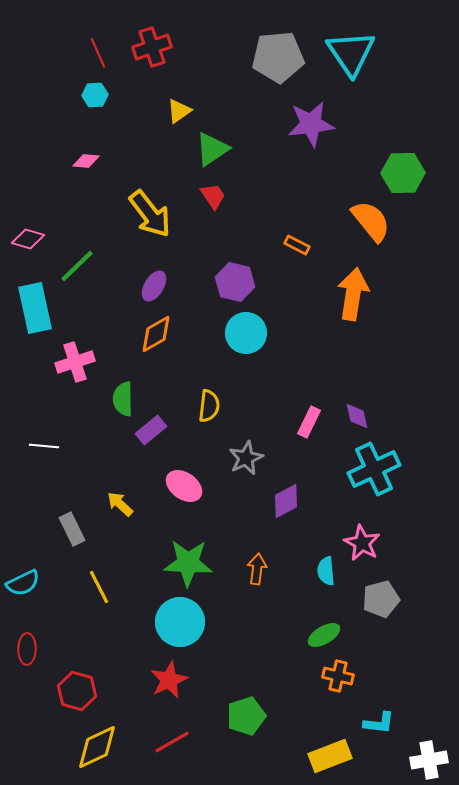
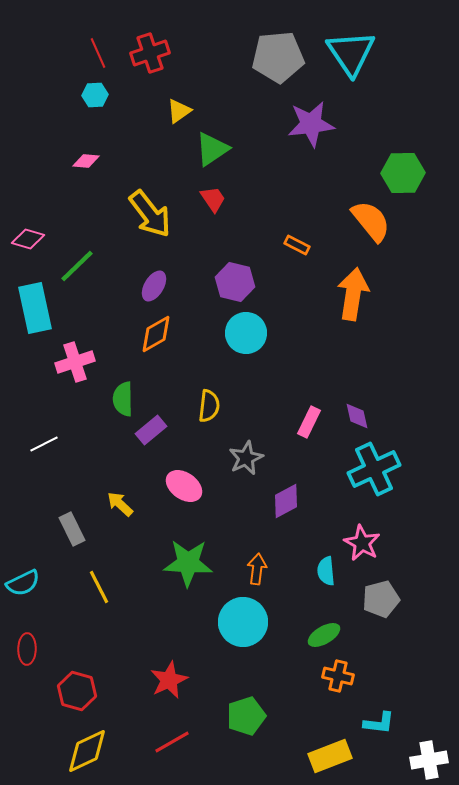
red cross at (152, 47): moved 2 px left, 6 px down
red trapezoid at (213, 196): moved 3 px down
white line at (44, 446): moved 2 px up; rotated 32 degrees counterclockwise
cyan circle at (180, 622): moved 63 px right
yellow diamond at (97, 747): moved 10 px left, 4 px down
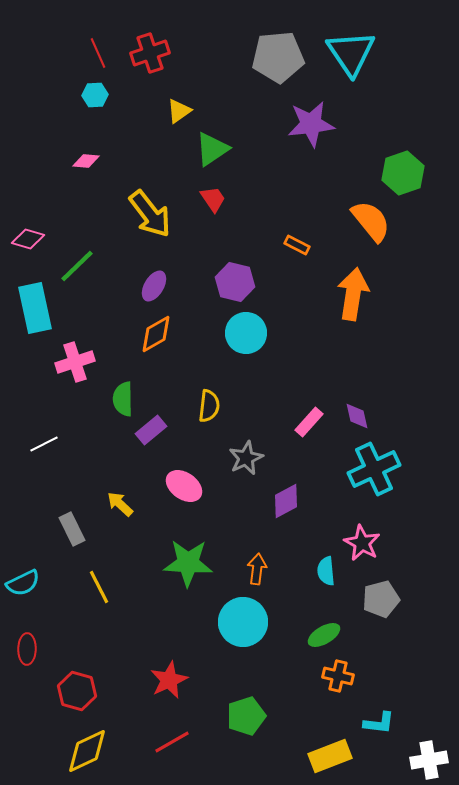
green hexagon at (403, 173): rotated 18 degrees counterclockwise
pink rectangle at (309, 422): rotated 16 degrees clockwise
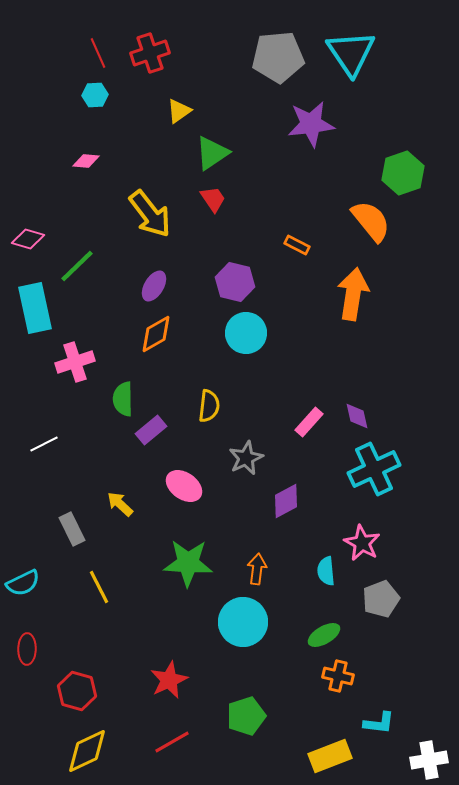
green triangle at (212, 149): moved 4 px down
gray pentagon at (381, 599): rotated 6 degrees counterclockwise
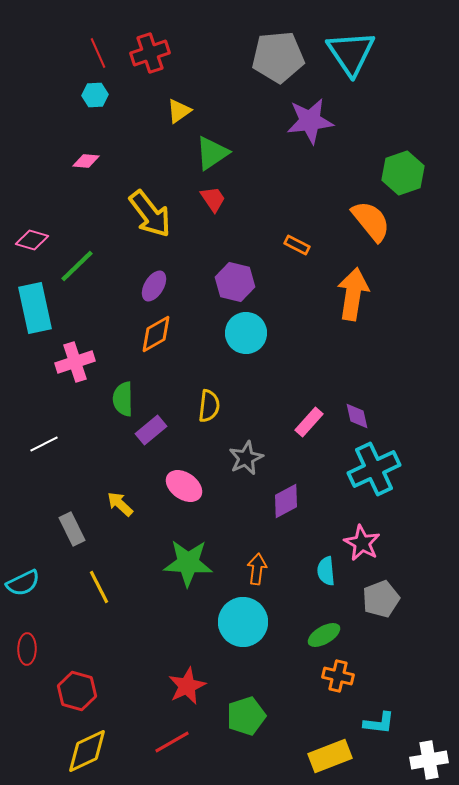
purple star at (311, 124): moved 1 px left, 3 px up
pink diamond at (28, 239): moved 4 px right, 1 px down
red star at (169, 680): moved 18 px right, 6 px down
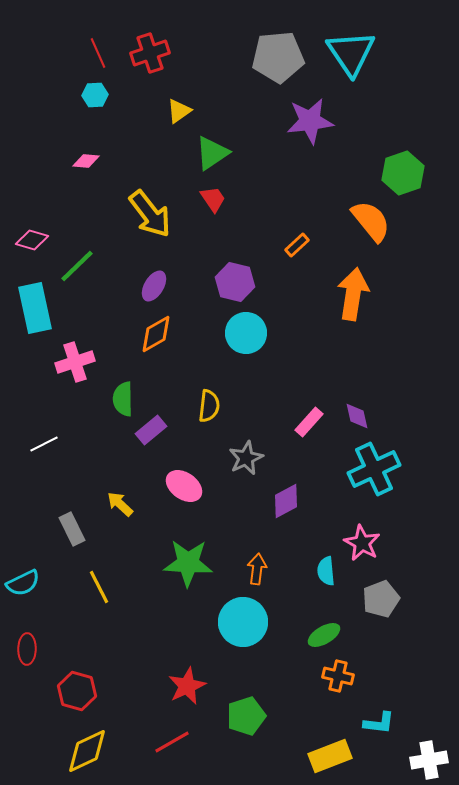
orange rectangle at (297, 245): rotated 70 degrees counterclockwise
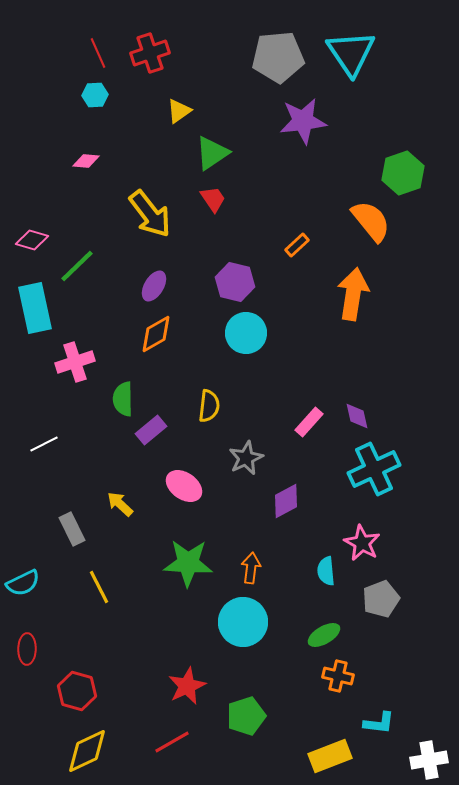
purple star at (310, 121): moved 7 px left
orange arrow at (257, 569): moved 6 px left, 1 px up
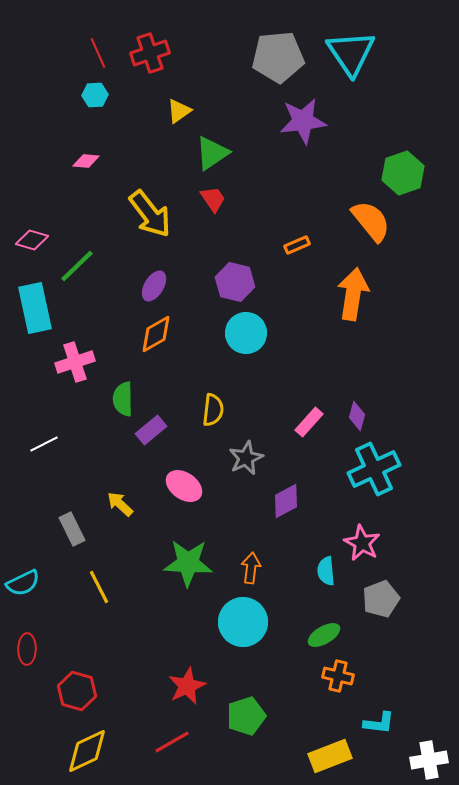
orange rectangle at (297, 245): rotated 20 degrees clockwise
yellow semicircle at (209, 406): moved 4 px right, 4 px down
purple diamond at (357, 416): rotated 28 degrees clockwise
